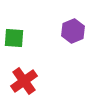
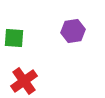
purple hexagon: rotated 15 degrees clockwise
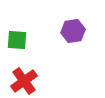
green square: moved 3 px right, 2 px down
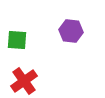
purple hexagon: moved 2 px left; rotated 15 degrees clockwise
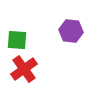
red cross: moved 12 px up
